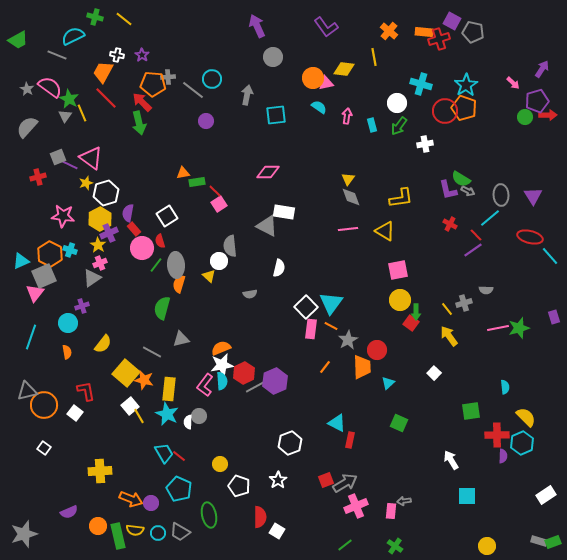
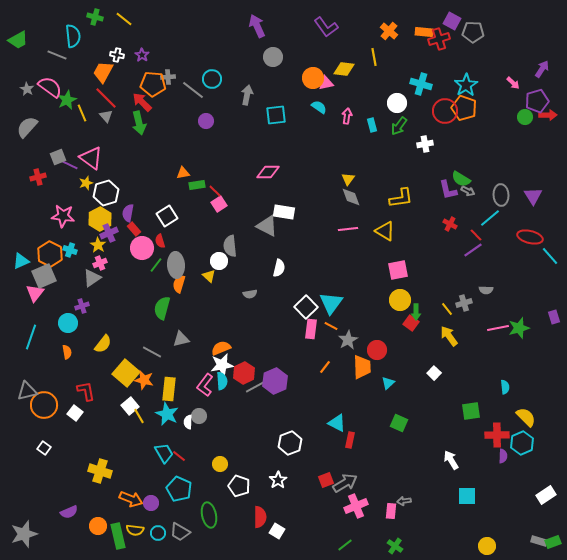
gray pentagon at (473, 32): rotated 10 degrees counterclockwise
cyan semicircle at (73, 36): rotated 110 degrees clockwise
green star at (69, 99): moved 2 px left, 1 px down; rotated 18 degrees clockwise
gray triangle at (65, 116): moved 41 px right; rotated 16 degrees counterclockwise
green rectangle at (197, 182): moved 3 px down
yellow cross at (100, 471): rotated 20 degrees clockwise
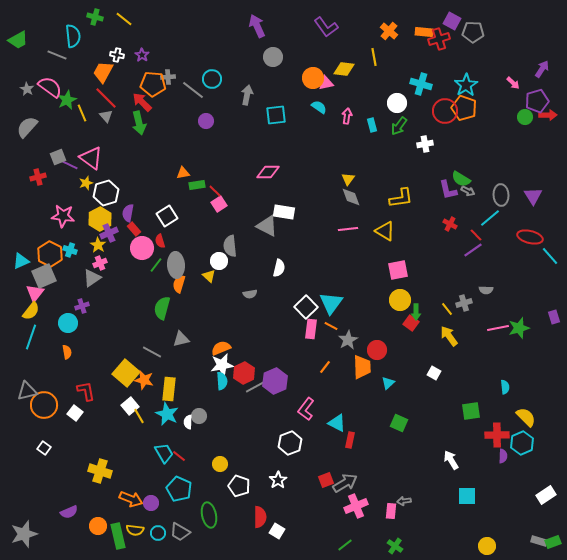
yellow semicircle at (103, 344): moved 72 px left, 33 px up
white square at (434, 373): rotated 16 degrees counterclockwise
pink L-shape at (205, 385): moved 101 px right, 24 px down
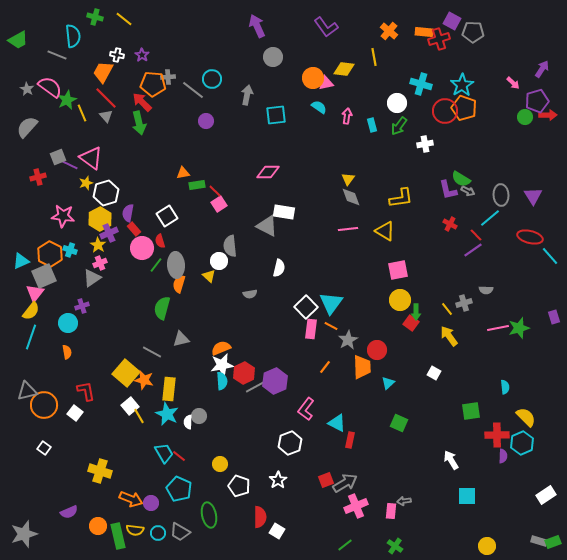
cyan star at (466, 85): moved 4 px left
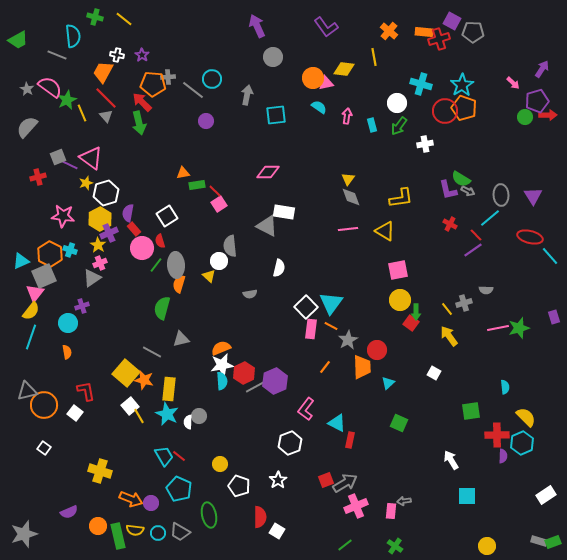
cyan trapezoid at (164, 453): moved 3 px down
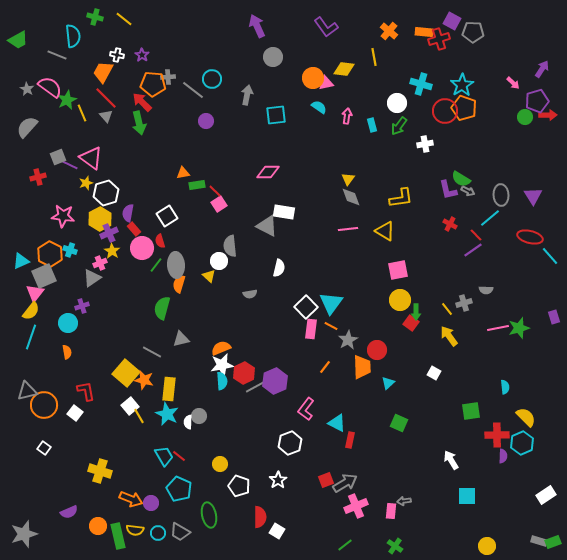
yellow star at (98, 245): moved 14 px right, 6 px down
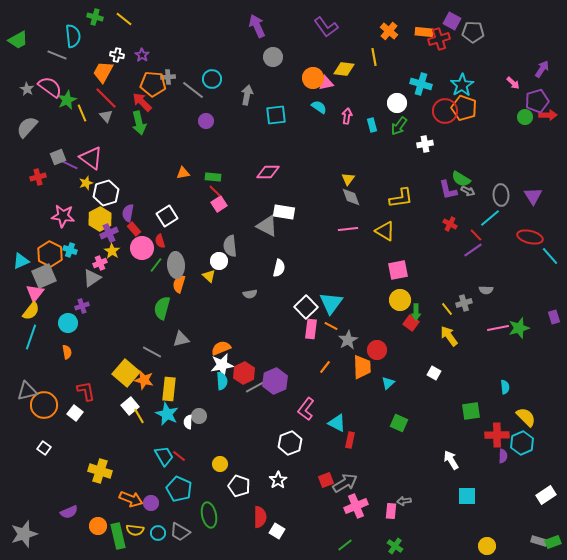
green rectangle at (197, 185): moved 16 px right, 8 px up; rotated 14 degrees clockwise
